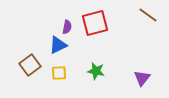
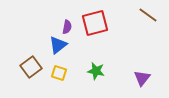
blue triangle: rotated 12 degrees counterclockwise
brown square: moved 1 px right, 2 px down
yellow square: rotated 21 degrees clockwise
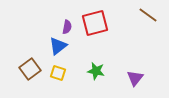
blue triangle: moved 1 px down
brown square: moved 1 px left, 2 px down
yellow square: moved 1 px left
purple triangle: moved 7 px left
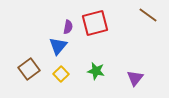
purple semicircle: moved 1 px right
blue triangle: rotated 12 degrees counterclockwise
brown square: moved 1 px left
yellow square: moved 3 px right, 1 px down; rotated 28 degrees clockwise
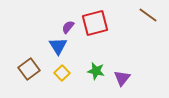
purple semicircle: rotated 152 degrees counterclockwise
blue triangle: rotated 12 degrees counterclockwise
yellow square: moved 1 px right, 1 px up
purple triangle: moved 13 px left
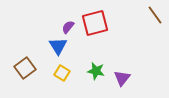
brown line: moved 7 px right; rotated 18 degrees clockwise
brown square: moved 4 px left, 1 px up
yellow square: rotated 14 degrees counterclockwise
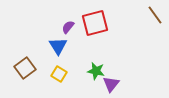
yellow square: moved 3 px left, 1 px down
purple triangle: moved 11 px left, 6 px down
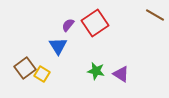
brown line: rotated 24 degrees counterclockwise
red square: rotated 20 degrees counterclockwise
purple semicircle: moved 2 px up
yellow square: moved 17 px left
purple triangle: moved 10 px right, 10 px up; rotated 36 degrees counterclockwise
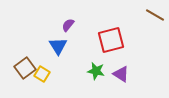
red square: moved 16 px right, 17 px down; rotated 20 degrees clockwise
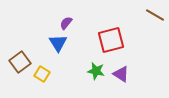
purple semicircle: moved 2 px left, 2 px up
blue triangle: moved 3 px up
brown square: moved 5 px left, 6 px up
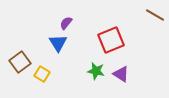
red square: rotated 8 degrees counterclockwise
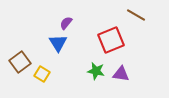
brown line: moved 19 px left
purple triangle: rotated 24 degrees counterclockwise
